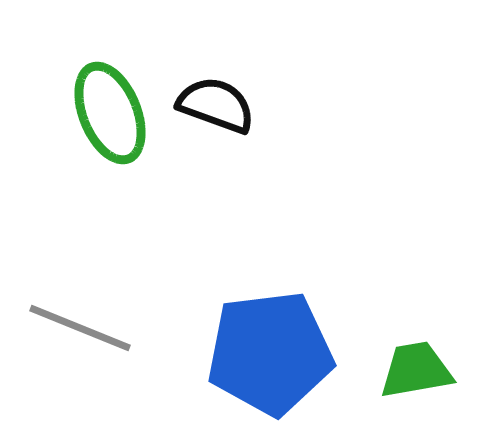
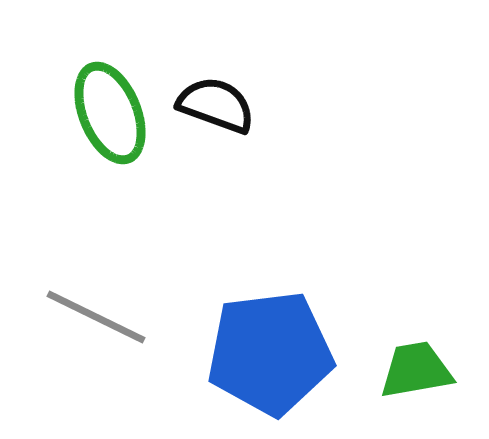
gray line: moved 16 px right, 11 px up; rotated 4 degrees clockwise
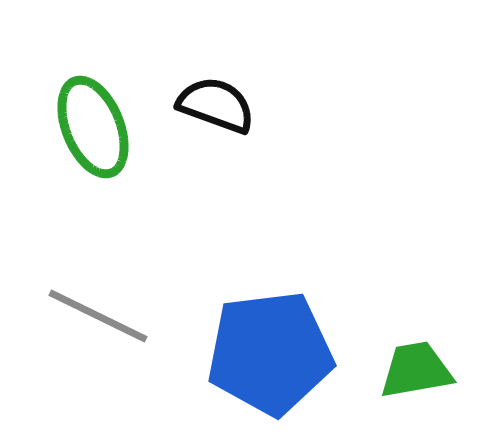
green ellipse: moved 17 px left, 14 px down
gray line: moved 2 px right, 1 px up
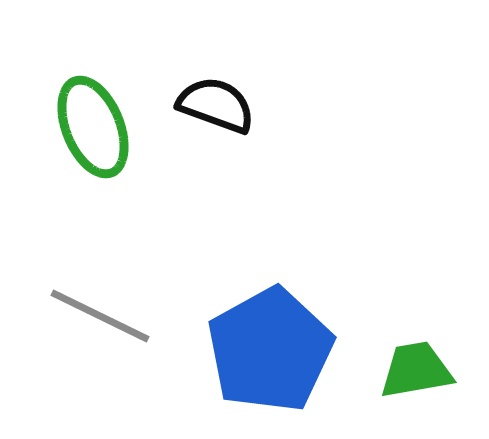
gray line: moved 2 px right
blue pentagon: moved 3 px up; rotated 22 degrees counterclockwise
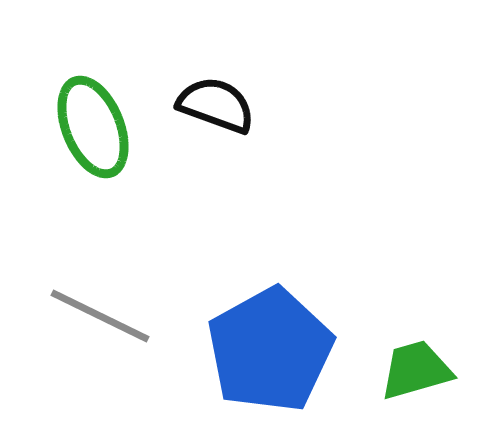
green trapezoid: rotated 6 degrees counterclockwise
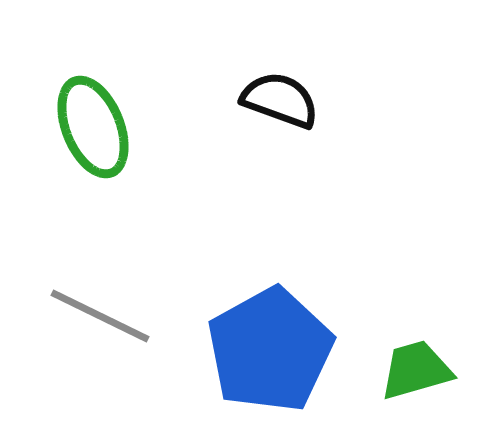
black semicircle: moved 64 px right, 5 px up
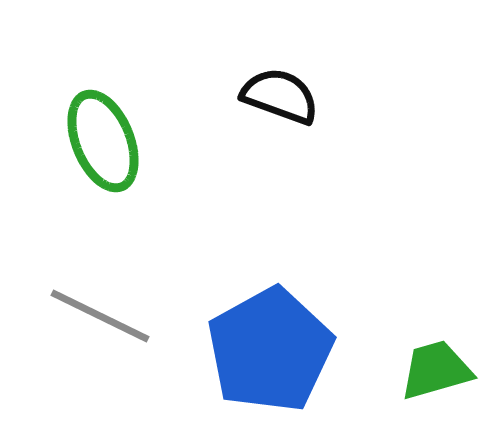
black semicircle: moved 4 px up
green ellipse: moved 10 px right, 14 px down
green trapezoid: moved 20 px right
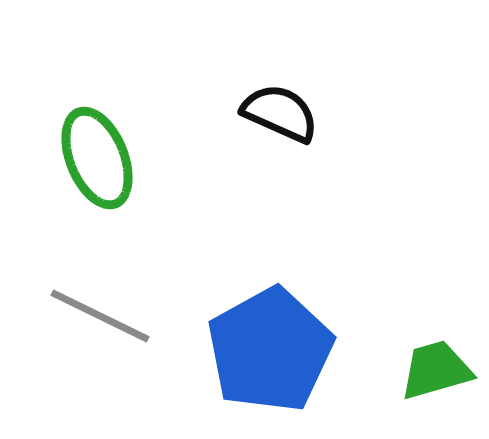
black semicircle: moved 17 px down; rotated 4 degrees clockwise
green ellipse: moved 6 px left, 17 px down
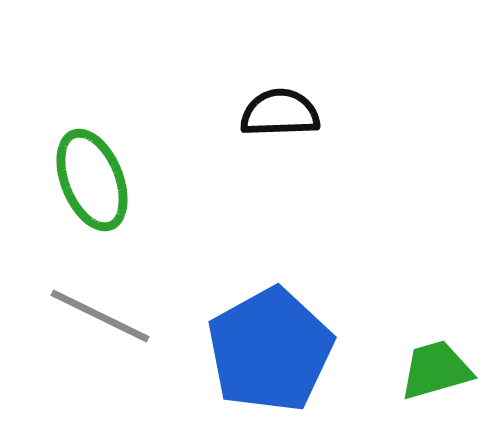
black semicircle: rotated 26 degrees counterclockwise
green ellipse: moved 5 px left, 22 px down
